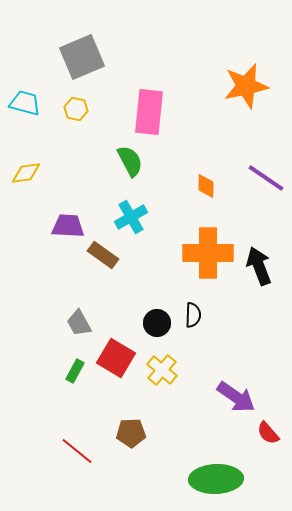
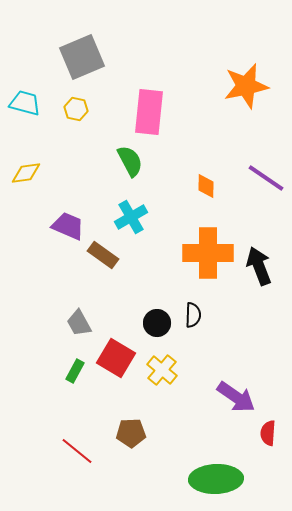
purple trapezoid: rotated 20 degrees clockwise
red semicircle: rotated 45 degrees clockwise
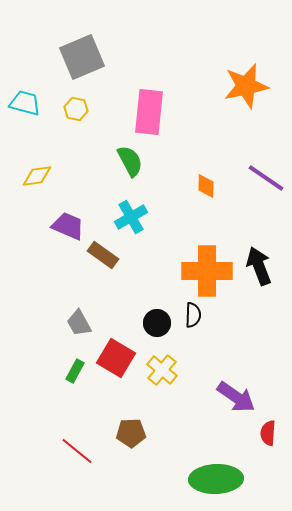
yellow diamond: moved 11 px right, 3 px down
orange cross: moved 1 px left, 18 px down
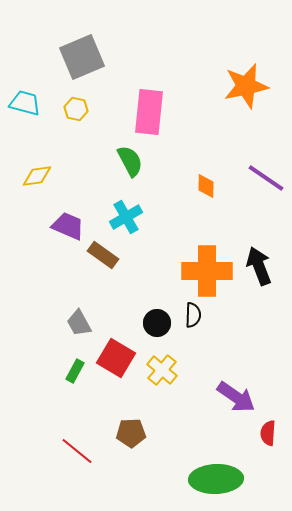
cyan cross: moved 5 px left
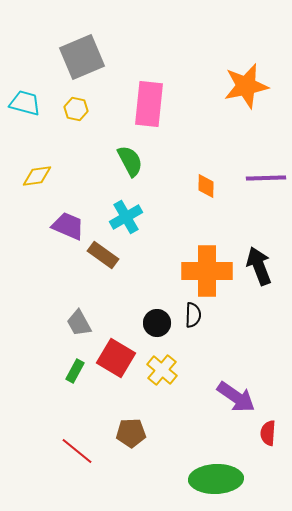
pink rectangle: moved 8 px up
purple line: rotated 36 degrees counterclockwise
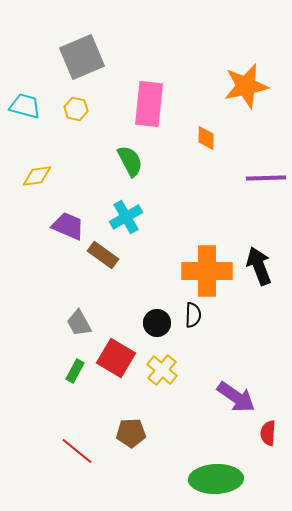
cyan trapezoid: moved 3 px down
orange diamond: moved 48 px up
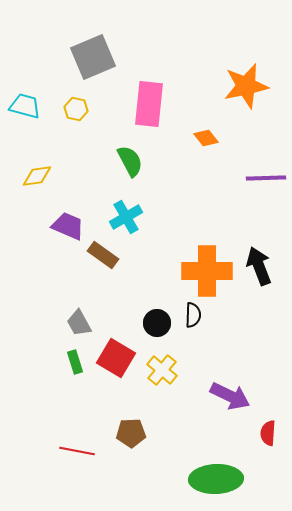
gray square: moved 11 px right
orange diamond: rotated 40 degrees counterclockwise
green rectangle: moved 9 px up; rotated 45 degrees counterclockwise
purple arrow: moved 6 px left, 1 px up; rotated 9 degrees counterclockwise
red line: rotated 28 degrees counterclockwise
